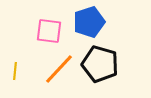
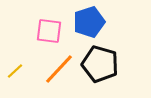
yellow line: rotated 42 degrees clockwise
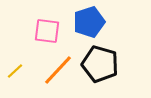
pink square: moved 2 px left
orange line: moved 1 px left, 1 px down
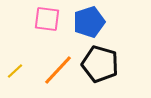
pink square: moved 12 px up
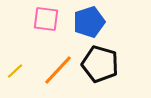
pink square: moved 1 px left
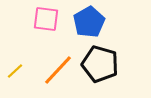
blue pentagon: rotated 12 degrees counterclockwise
